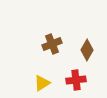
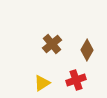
brown cross: rotated 18 degrees counterclockwise
red cross: rotated 12 degrees counterclockwise
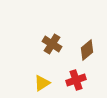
brown cross: rotated 18 degrees counterclockwise
brown diamond: rotated 20 degrees clockwise
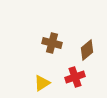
brown cross: moved 1 px up; rotated 18 degrees counterclockwise
red cross: moved 1 px left, 3 px up
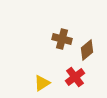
brown cross: moved 10 px right, 4 px up
red cross: rotated 18 degrees counterclockwise
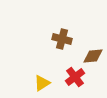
brown diamond: moved 6 px right, 6 px down; rotated 35 degrees clockwise
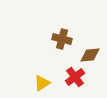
brown diamond: moved 3 px left, 1 px up
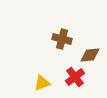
yellow triangle: rotated 12 degrees clockwise
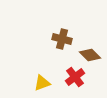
brown diamond: rotated 50 degrees clockwise
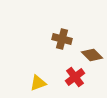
brown diamond: moved 2 px right
yellow triangle: moved 4 px left
